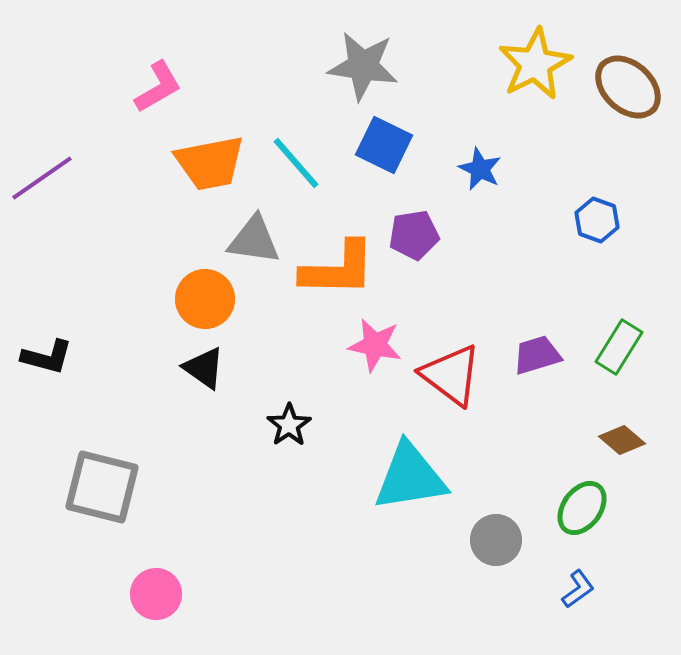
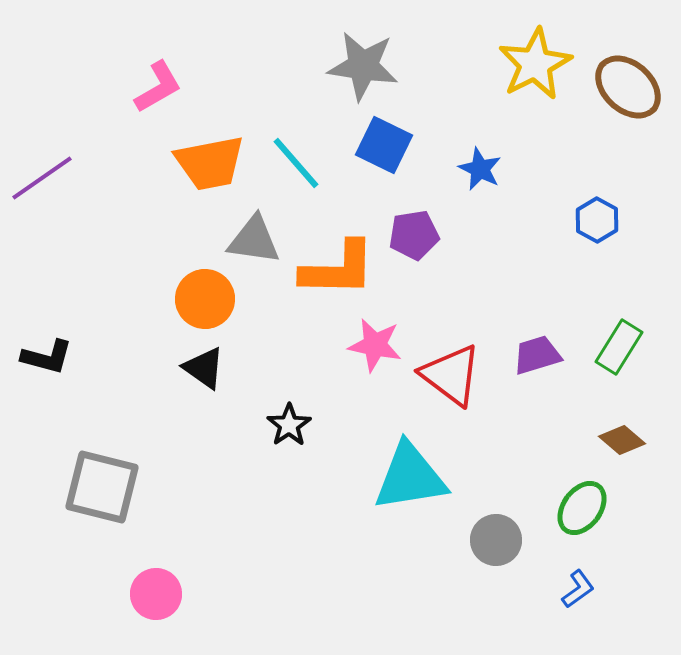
blue hexagon: rotated 9 degrees clockwise
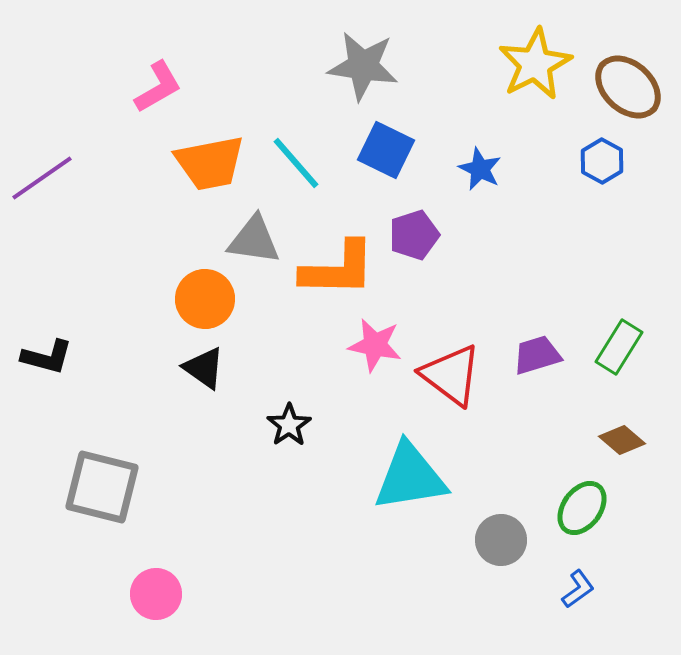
blue square: moved 2 px right, 5 px down
blue hexagon: moved 5 px right, 59 px up
purple pentagon: rotated 9 degrees counterclockwise
gray circle: moved 5 px right
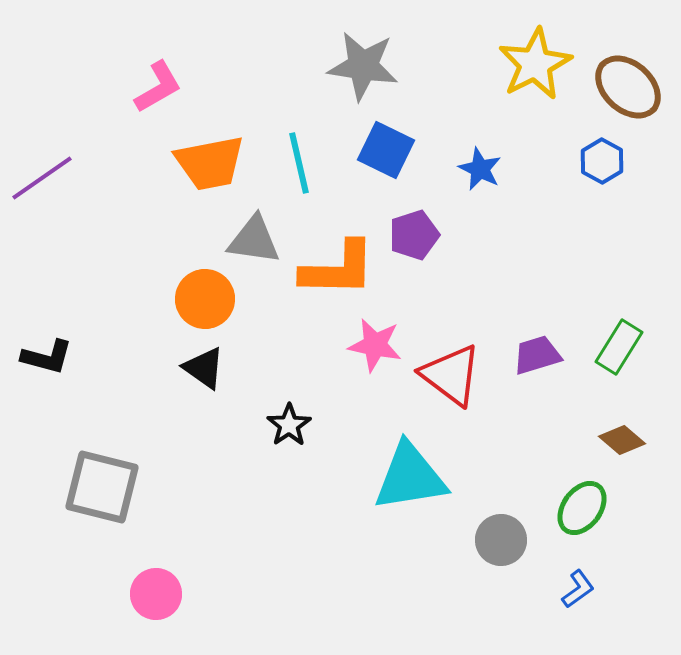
cyan line: moved 3 px right; rotated 28 degrees clockwise
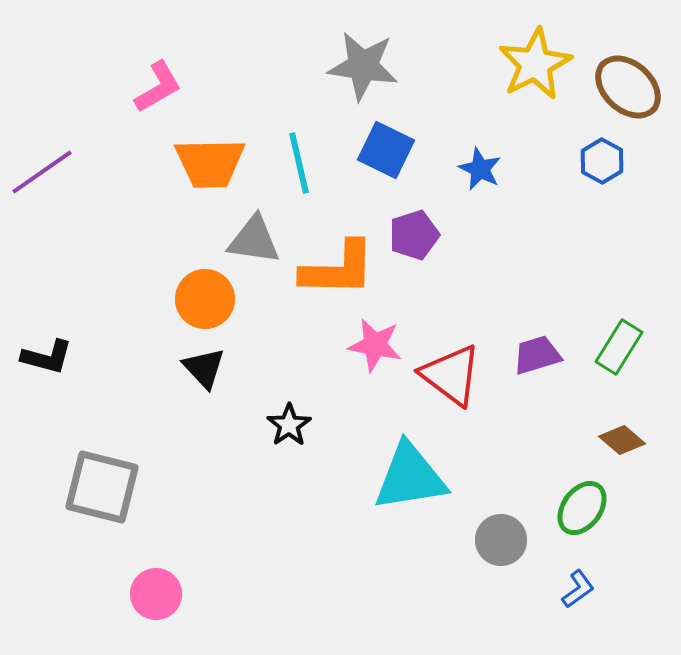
orange trapezoid: rotated 10 degrees clockwise
purple line: moved 6 px up
black triangle: rotated 12 degrees clockwise
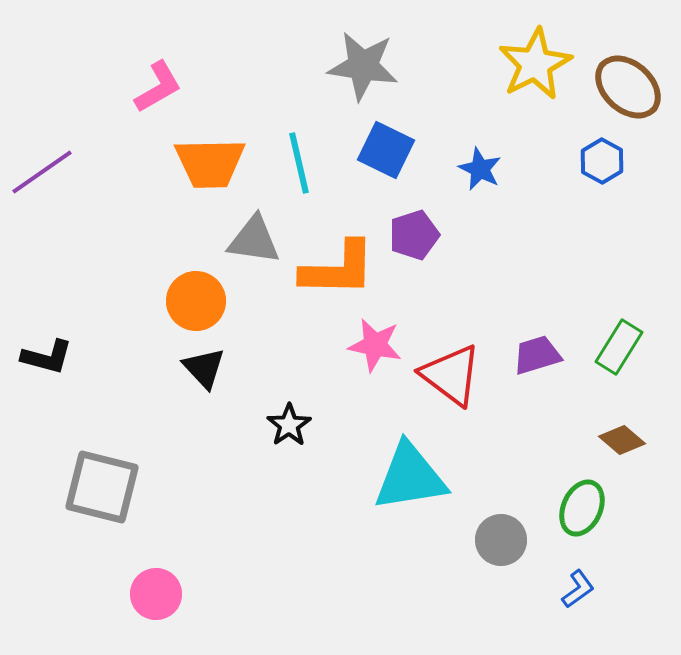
orange circle: moved 9 px left, 2 px down
green ellipse: rotated 12 degrees counterclockwise
